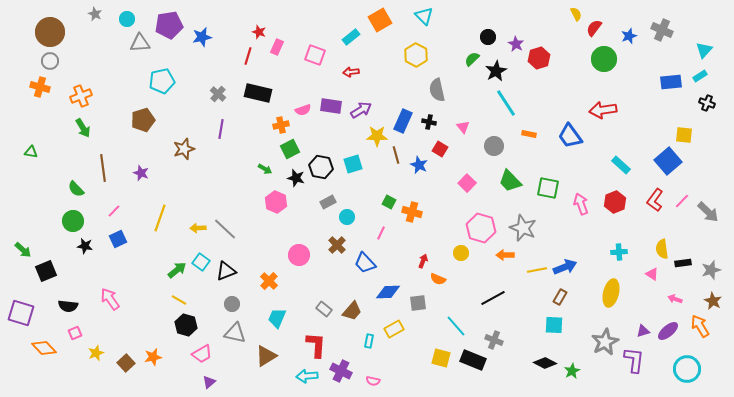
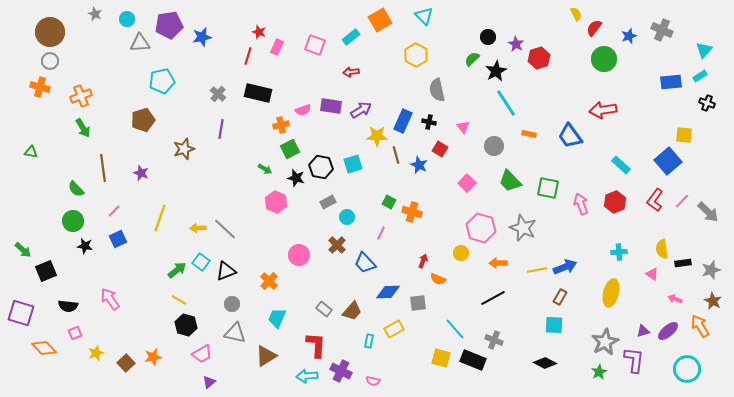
pink square at (315, 55): moved 10 px up
orange arrow at (505, 255): moved 7 px left, 8 px down
cyan line at (456, 326): moved 1 px left, 3 px down
green star at (572, 371): moved 27 px right, 1 px down
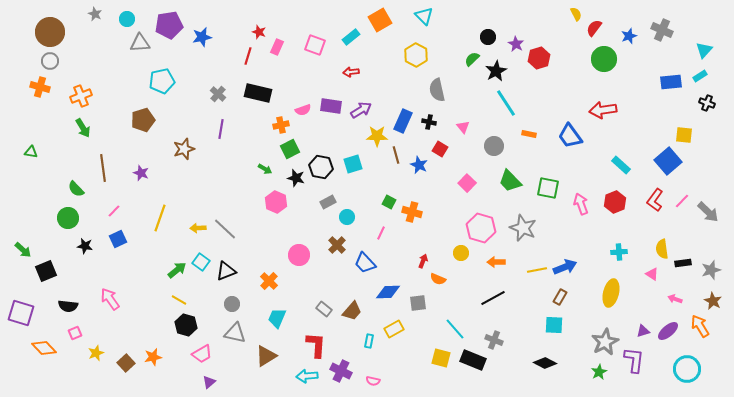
green circle at (73, 221): moved 5 px left, 3 px up
orange arrow at (498, 263): moved 2 px left, 1 px up
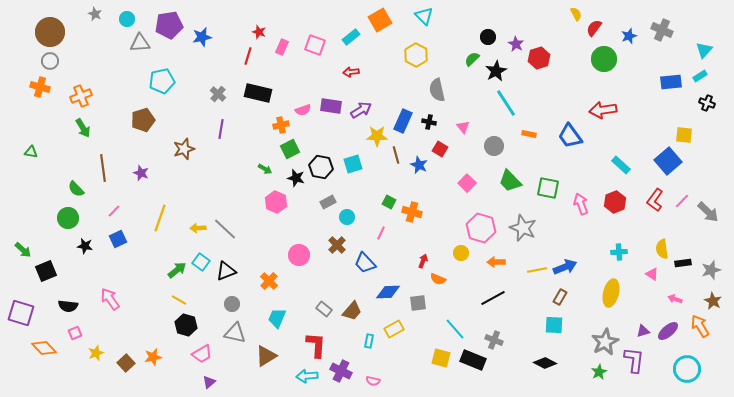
pink rectangle at (277, 47): moved 5 px right
